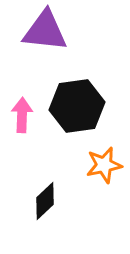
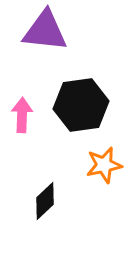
black hexagon: moved 4 px right, 1 px up
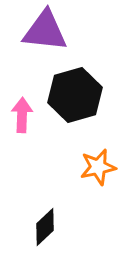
black hexagon: moved 6 px left, 10 px up; rotated 8 degrees counterclockwise
orange star: moved 6 px left, 2 px down
black diamond: moved 26 px down
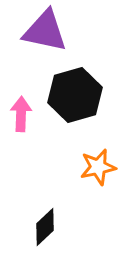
purple triangle: rotated 6 degrees clockwise
pink arrow: moved 1 px left, 1 px up
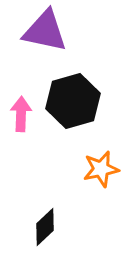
black hexagon: moved 2 px left, 6 px down
orange star: moved 3 px right, 2 px down
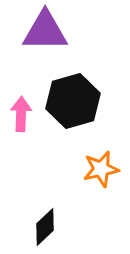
purple triangle: rotated 12 degrees counterclockwise
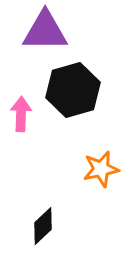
black hexagon: moved 11 px up
black diamond: moved 2 px left, 1 px up
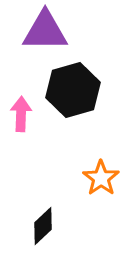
orange star: moved 9 px down; rotated 24 degrees counterclockwise
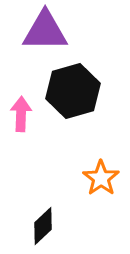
black hexagon: moved 1 px down
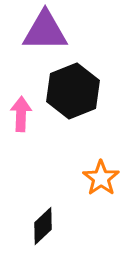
black hexagon: rotated 6 degrees counterclockwise
